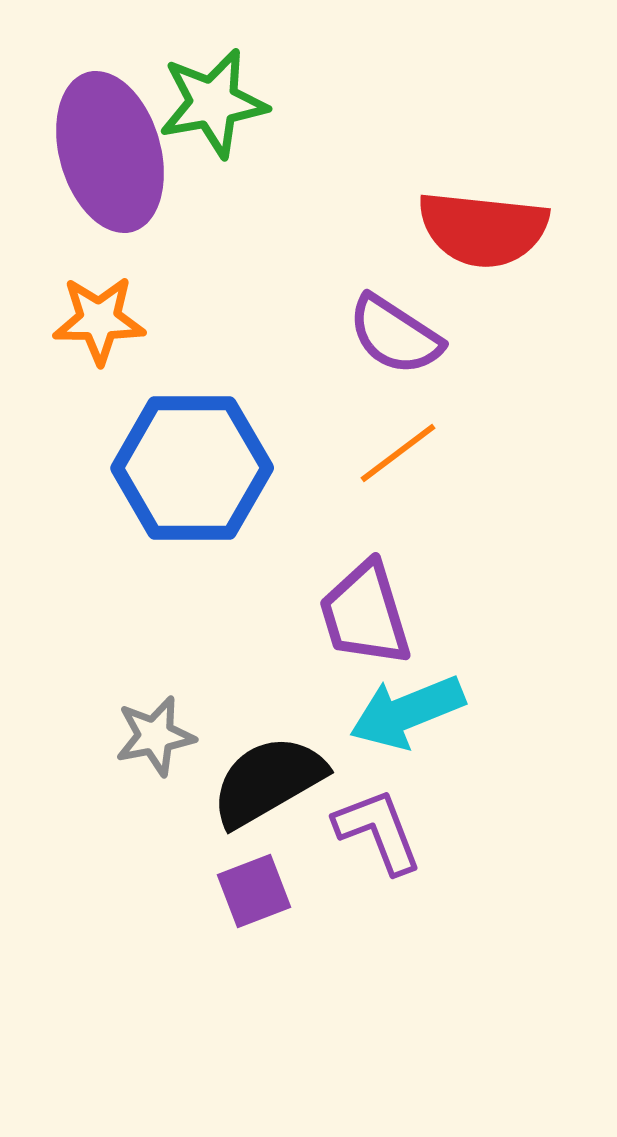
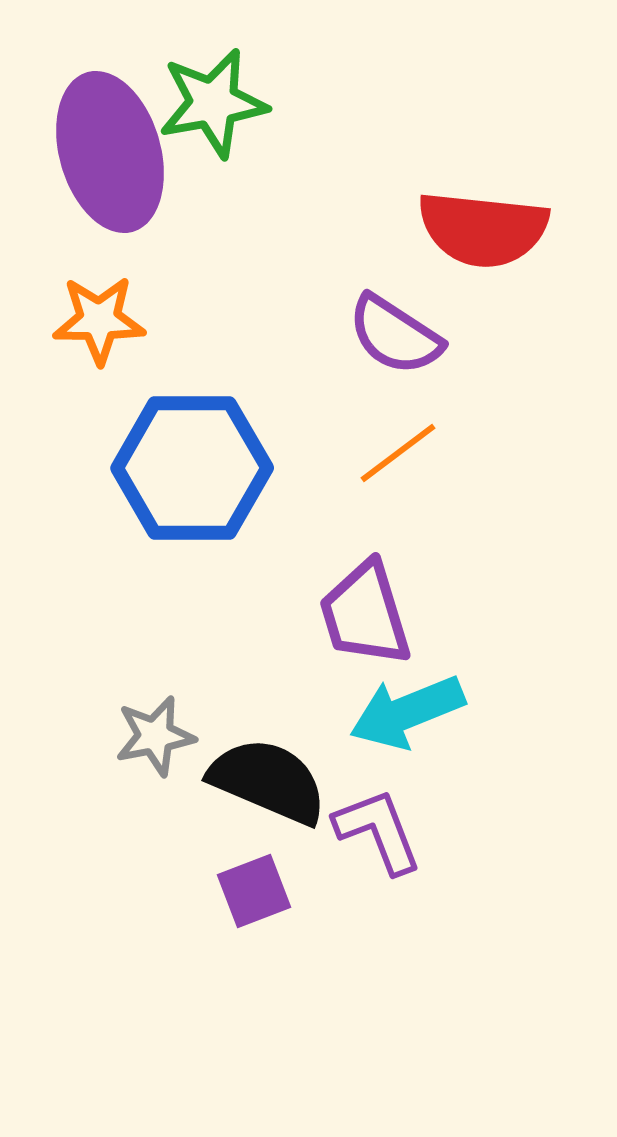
black semicircle: rotated 53 degrees clockwise
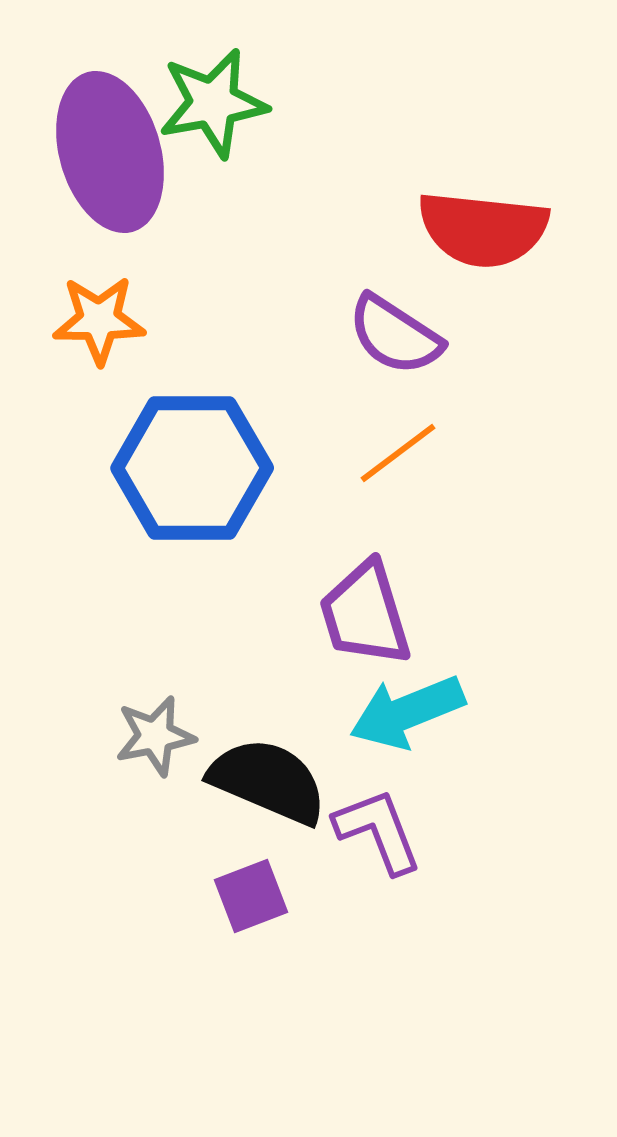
purple square: moved 3 px left, 5 px down
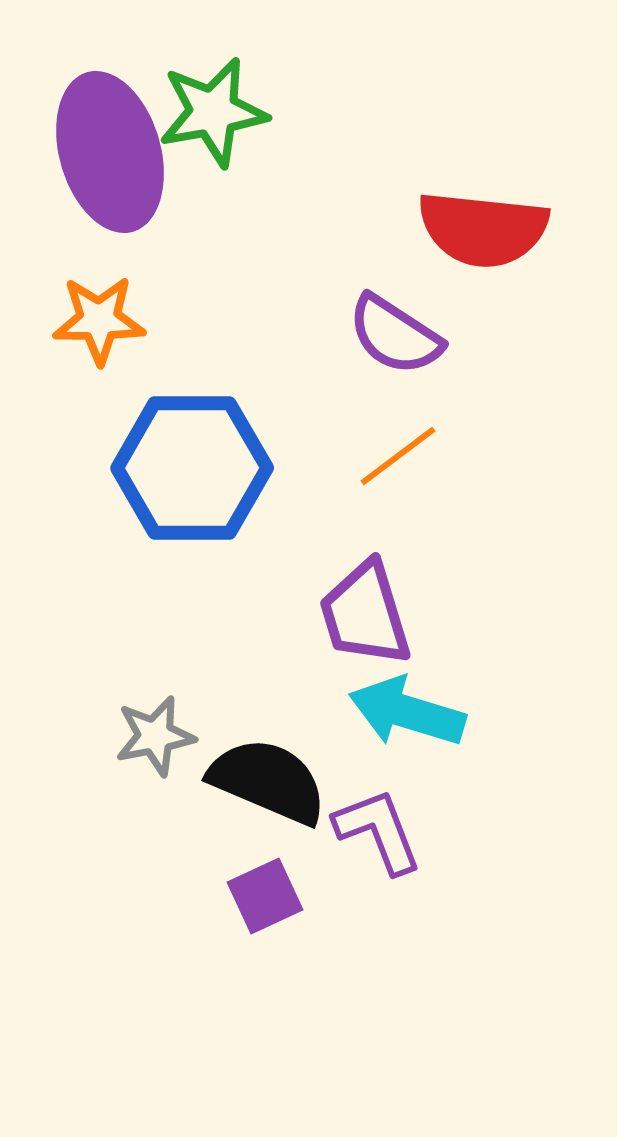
green star: moved 9 px down
orange line: moved 3 px down
cyan arrow: rotated 39 degrees clockwise
purple square: moved 14 px right; rotated 4 degrees counterclockwise
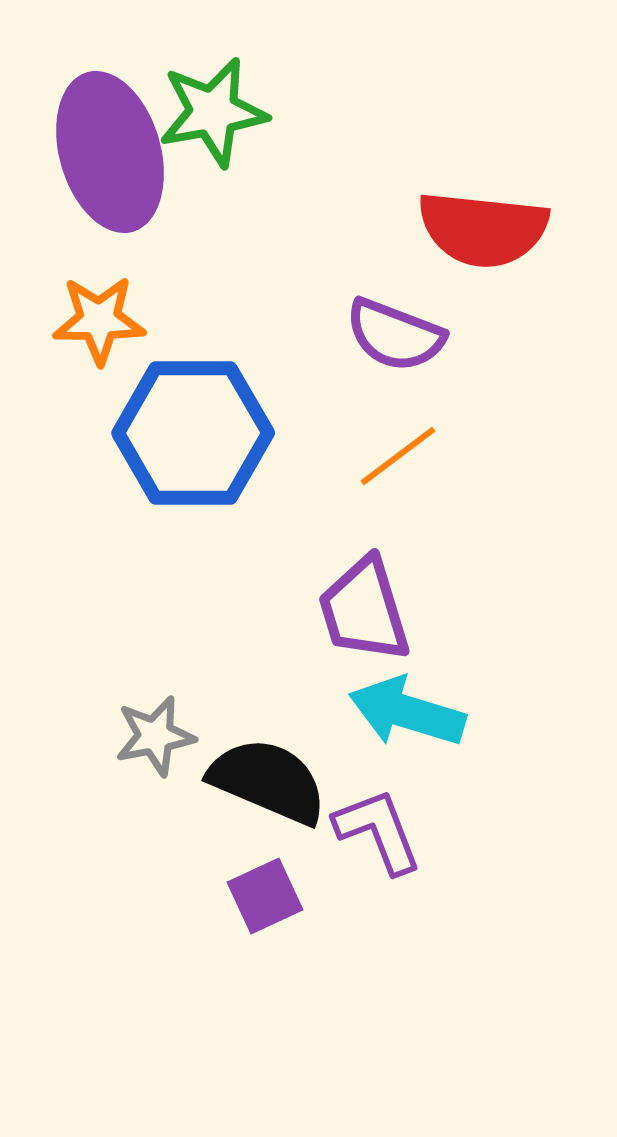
purple semicircle: rotated 12 degrees counterclockwise
blue hexagon: moved 1 px right, 35 px up
purple trapezoid: moved 1 px left, 4 px up
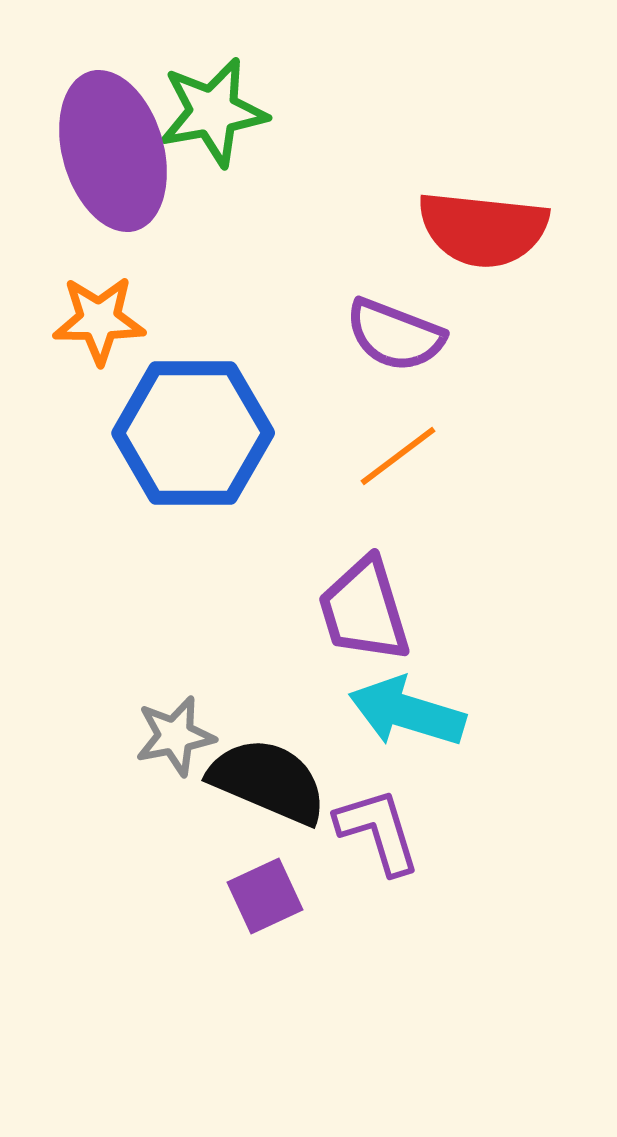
purple ellipse: moved 3 px right, 1 px up
gray star: moved 20 px right
purple L-shape: rotated 4 degrees clockwise
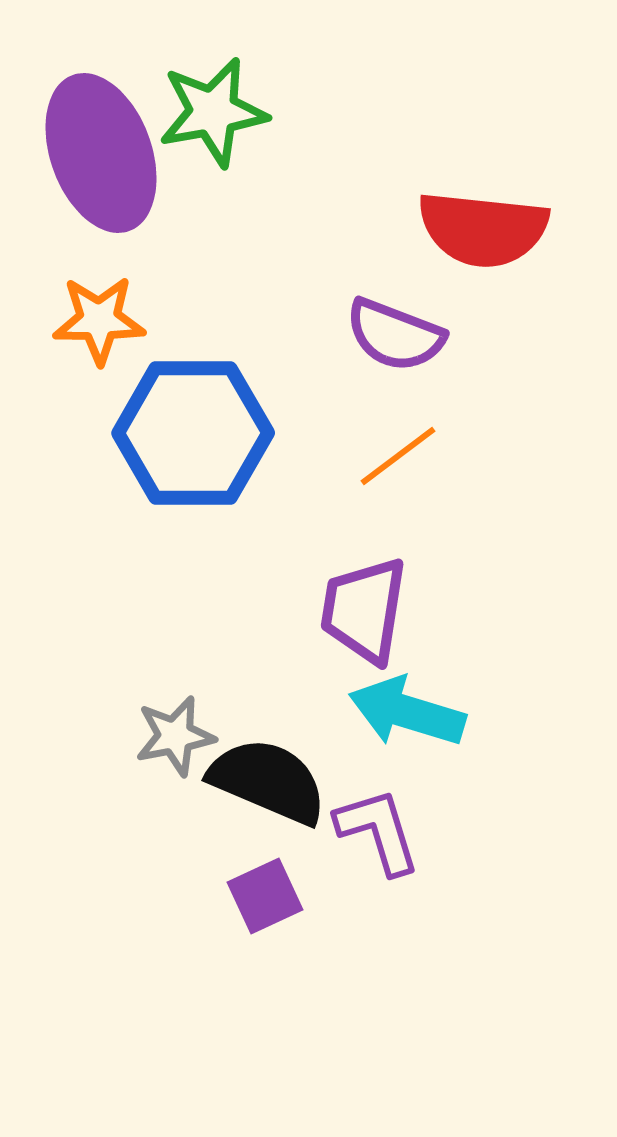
purple ellipse: moved 12 px left, 2 px down; rotated 4 degrees counterclockwise
purple trapezoid: rotated 26 degrees clockwise
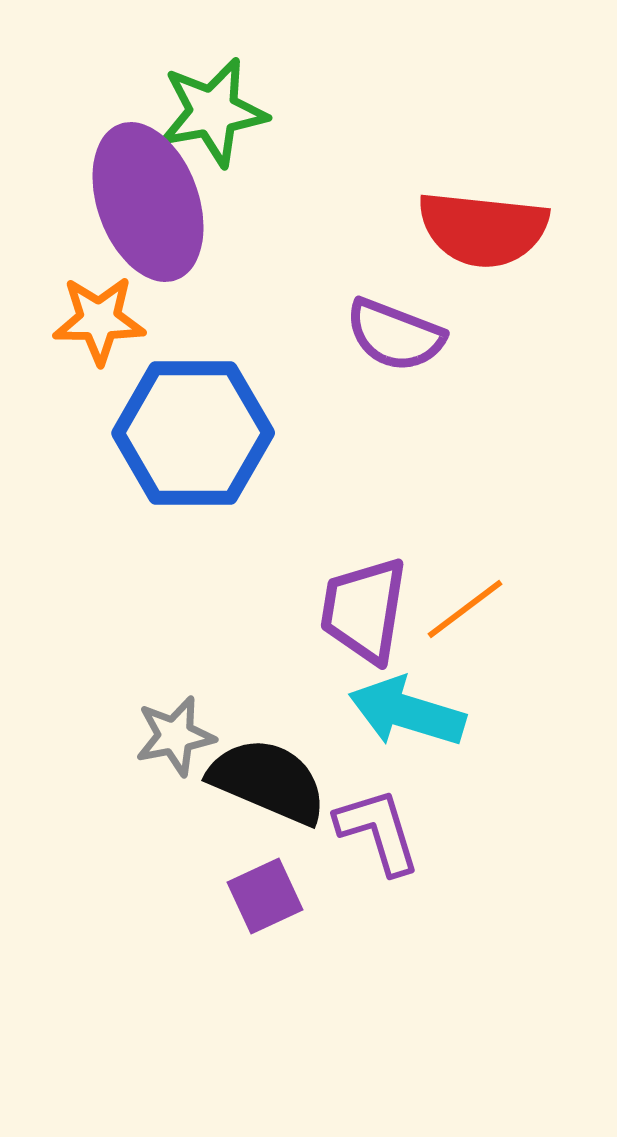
purple ellipse: moved 47 px right, 49 px down
orange line: moved 67 px right, 153 px down
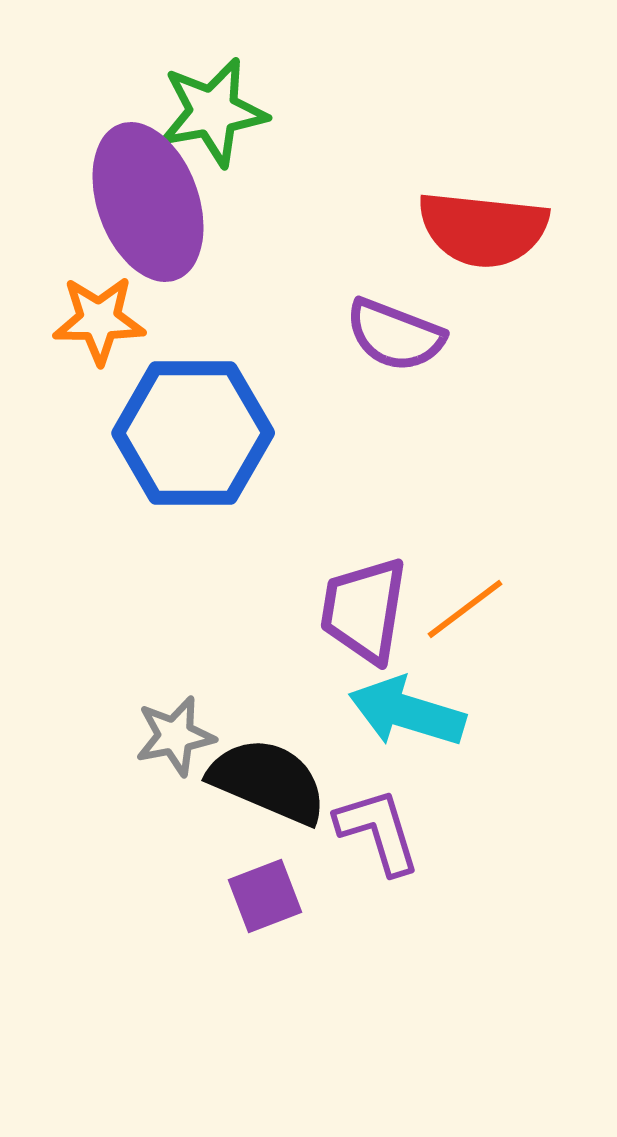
purple square: rotated 4 degrees clockwise
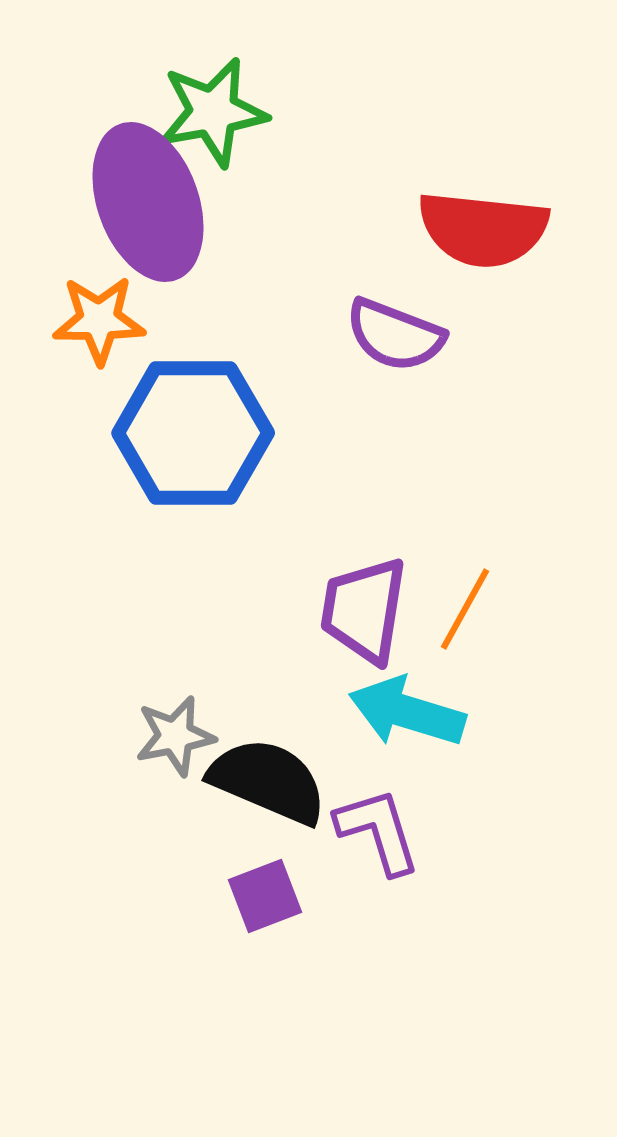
orange line: rotated 24 degrees counterclockwise
